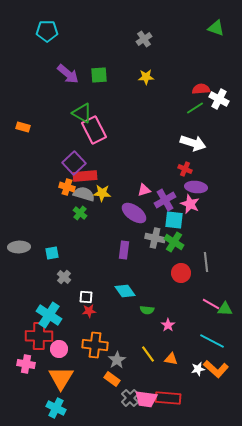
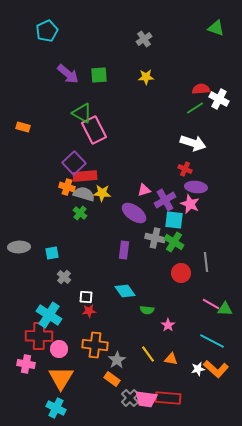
cyan pentagon at (47, 31): rotated 25 degrees counterclockwise
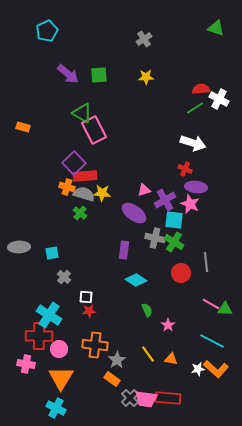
cyan diamond at (125, 291): moved 11 px right, 11 px up; rotated 20 degrees counterclockwise
green semicircle at (147, 310): rotated 120 degrees counterclockwise
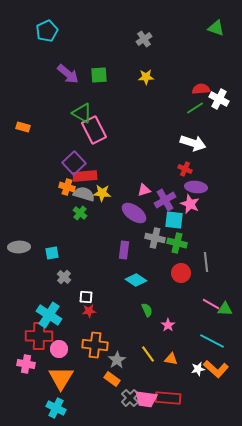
green cross at (174, 242): moved 3 px right, 1 px down; rotated 18 degrees counterclockwise
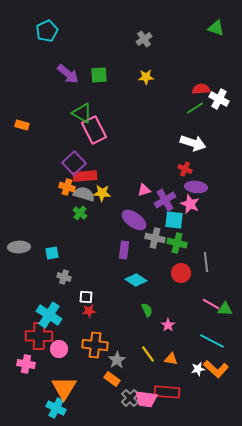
orange rectangle at (23, 127): moved 1 px left, 2 px up
purple ellipse at (134, 213): moved 7 px down
gray cross at (64, 277): rotated 24 degrees counterclockwise
orange triangle at (61, 378): moved 3 px right, 10 px down
red rectangle at (168, 398): moved 1 px left, 6 px up
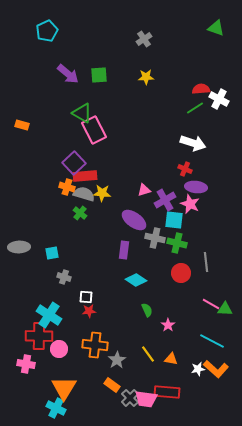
orange rectangle at (112, 379): moved 6 px down
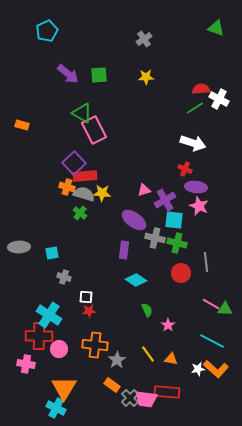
pink star at (190, 204): moved 9 px right, 2 px down
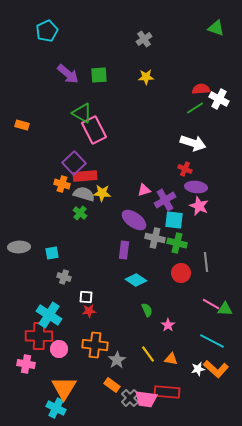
orange cross at (67, 187): moved 5 px left, 3 px up
